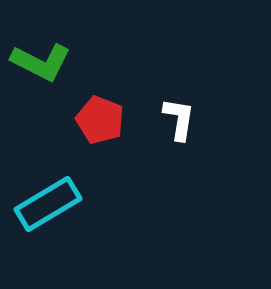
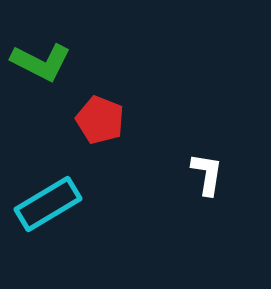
white L-shape: moved 28 px right, 55 px down
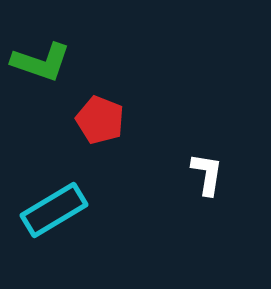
green L-shape: rotated 8 degrees counterclockwise
cyan rectangle: moved 6 px right, 6 px down
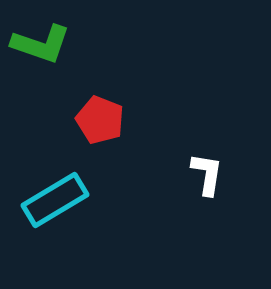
green L-shape: moved 18 px up
cyan rectangle: moved 1 px right, 10 px up
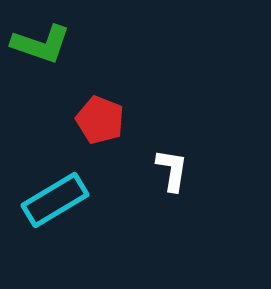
white L-shape: moved 35 px left, 4 px up
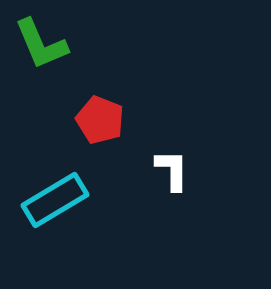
green L-shape: rotated 48 degrees clockwise
white L-shape: rotated 9 degrees counterclockwise
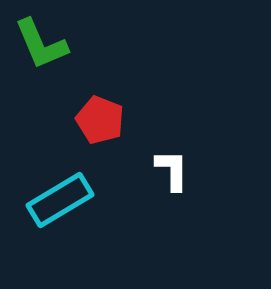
cyan rectangle: moved 5 px right
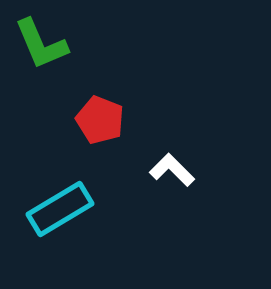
white L-shape: rotated 45 degrees counterclockwise
cyan rectangle: moved 9 px down
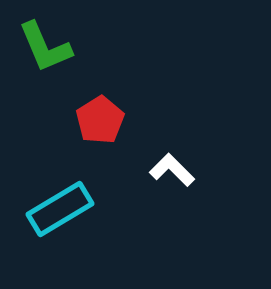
green L-shape: moved 4 px right, 3 px down
red pentagon: rotated 18 degrees clockwise
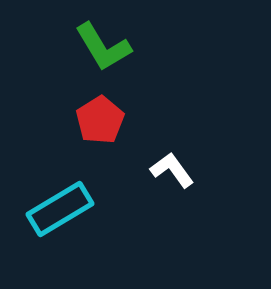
green L-shape: moved 58 px right; rotated 8 degrees counterclockwise
white L-shape: rotated 9 degrees clockwise
